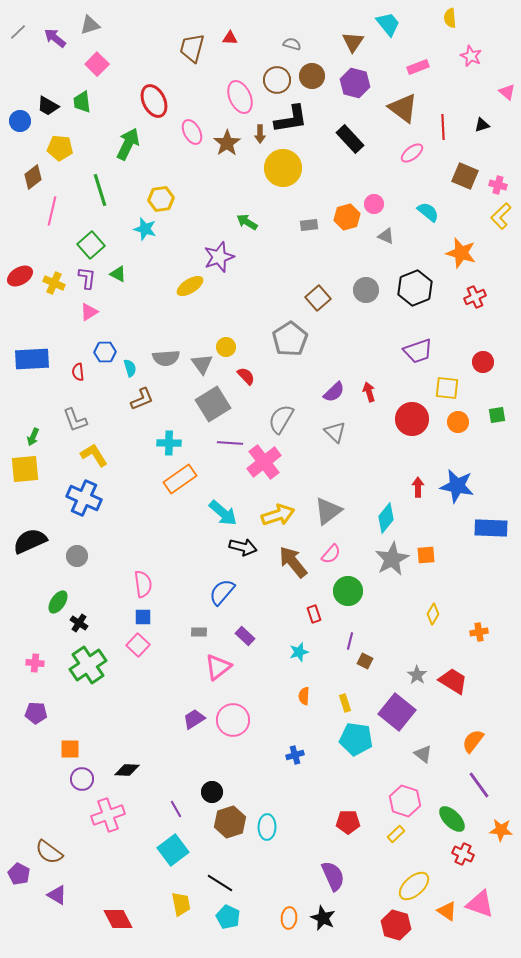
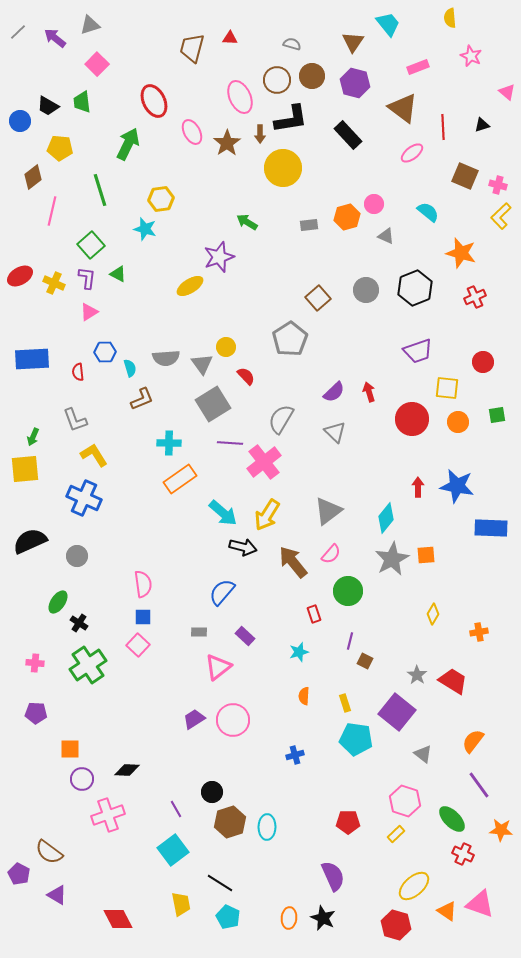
black rectangle at (350, 139): moved 2 px left, 4 px up
yellow arrow at (278, 515): moved 11 px left; rotated 140 degrees clockwise
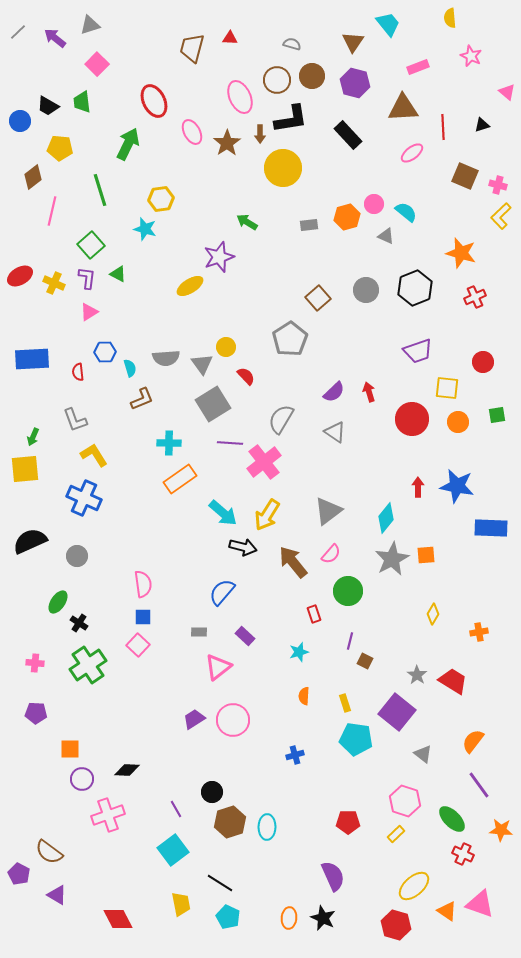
brown triangle at (403, 108): rotated 40 degrees counterclockwise
cyan semicircle at (428, 212): moved 22 px left
gray triangle at (335, 432): rotated 10 degrees counterclockwise
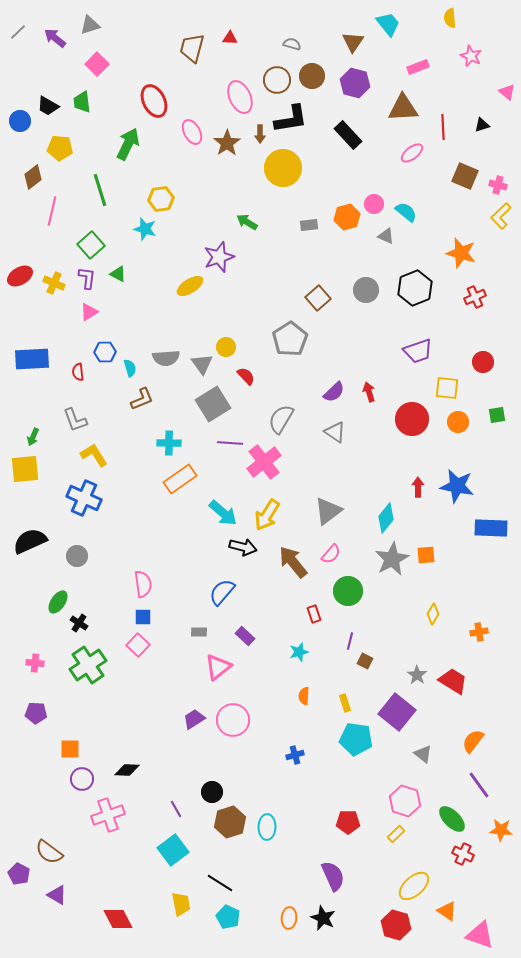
pink triangle at (480, 904): moved 31 px down
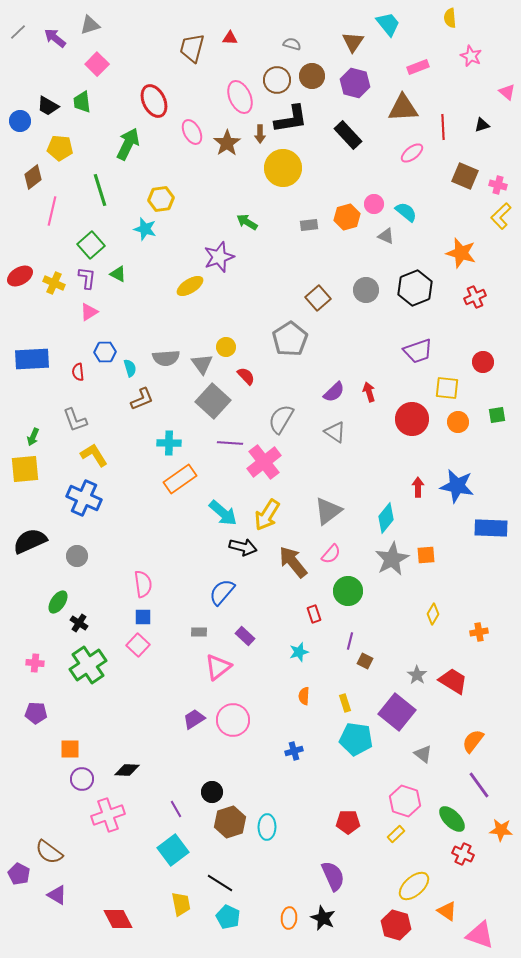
gray square at (213, 404): moved 3 px up; rotated 16 degrees counterclockwise
blue cross at (295, 755): moved 1 px left, 4 px up
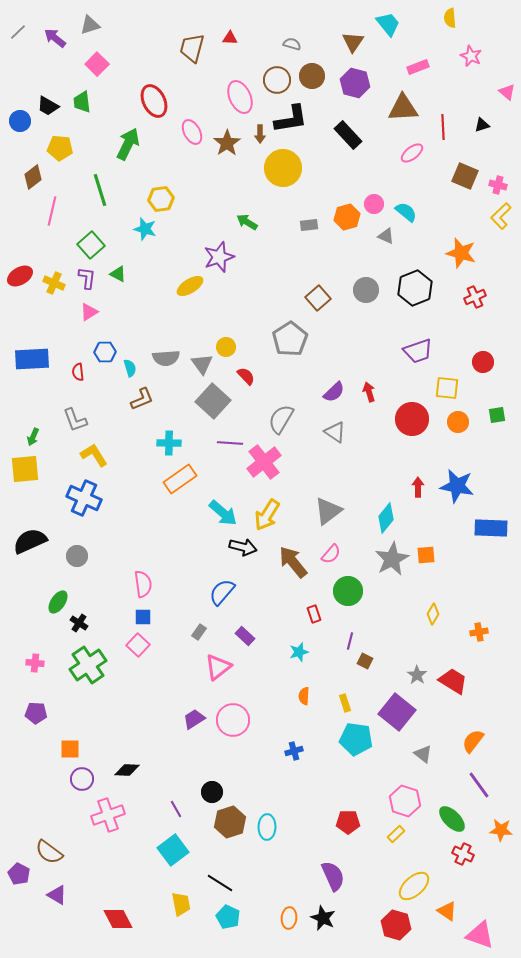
gray rectangle at (199, 632): rotated 56 degrees counterclockwise
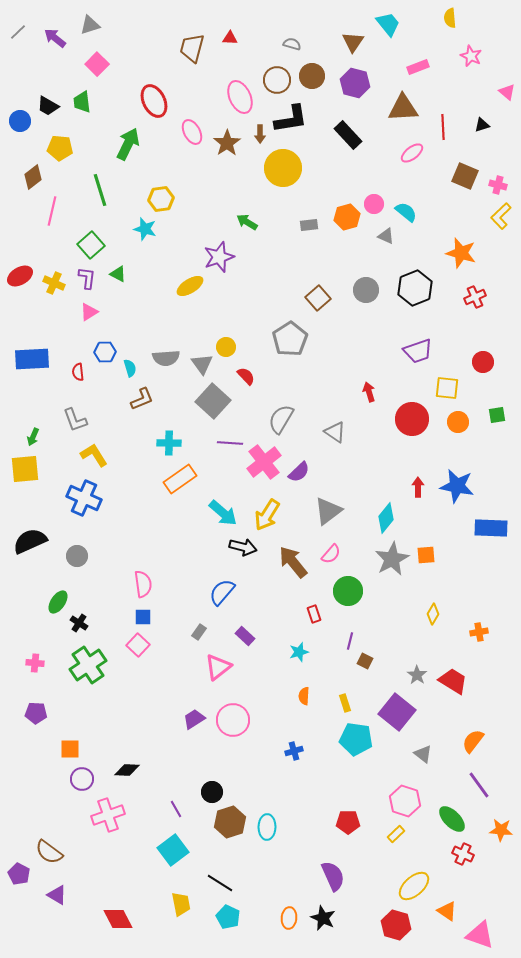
purple semicircle at (334, 392): moved 35 px left, 80 px down
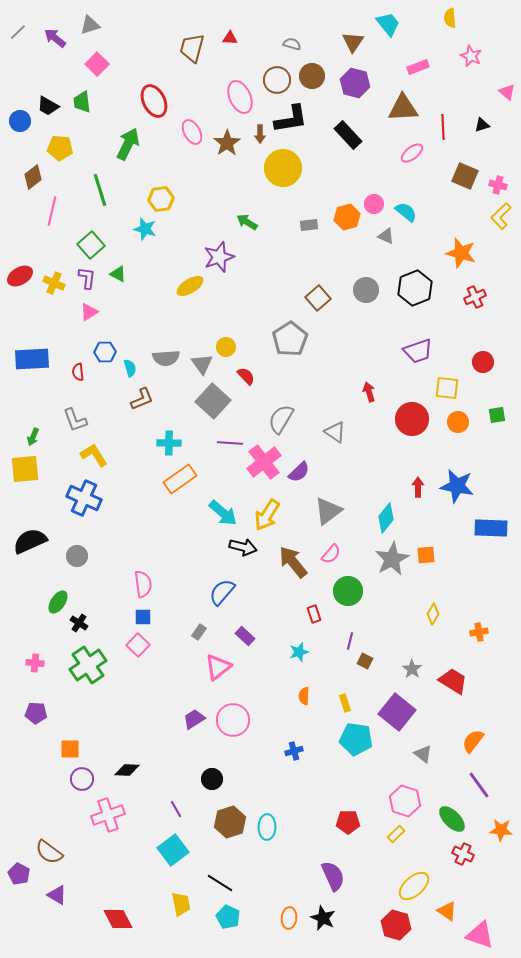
gray star at (417, 675): moved 5 px left, 6 px up
black circle at (212, 792): moved 13 px up
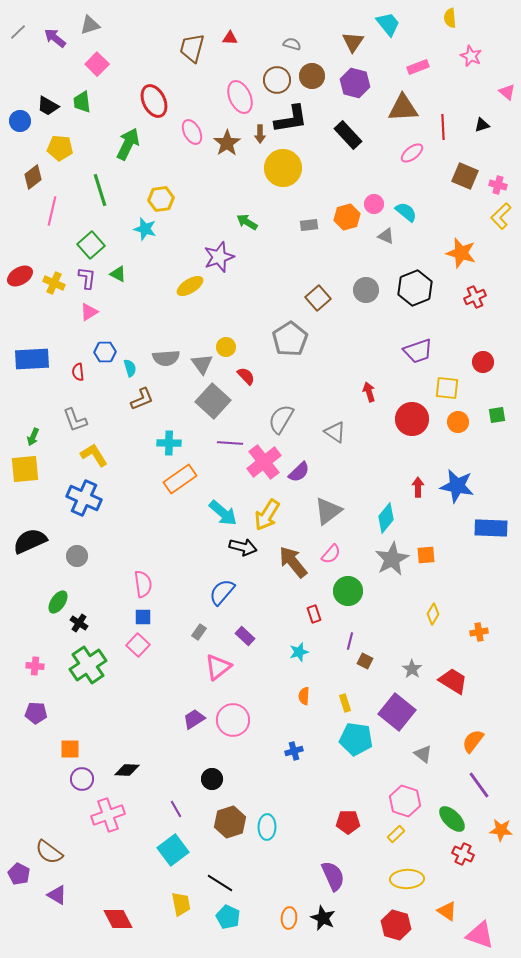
pink cross at (35, 663): moved 3 px down
yellow ellipse at (414, 886): moved 7 px left, 7 px up; rotated 40 degrees clockwise
